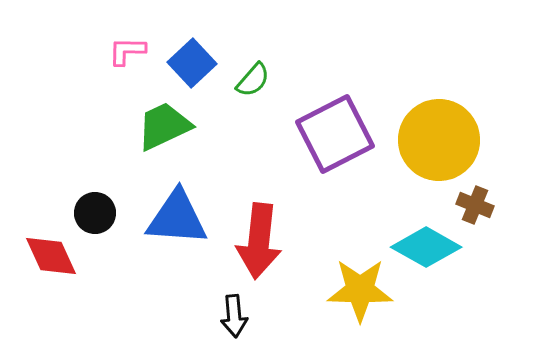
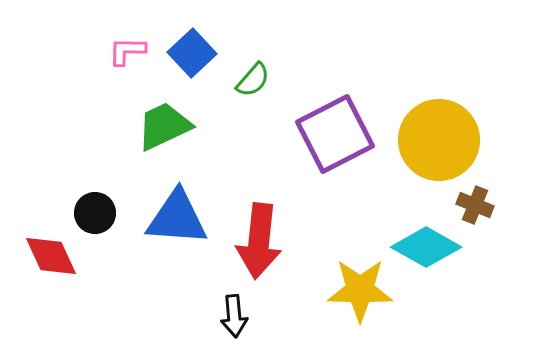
blue square: moved 10 px up
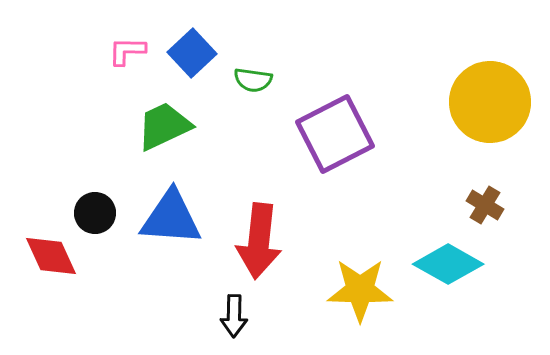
green semicircle: rotated 57 degrees clockwise
yellow circle: moved 51 px right, 38 px up
brown cross: moved 10 px right; rotated 9 degrees clockwise
blue triangle: moved 6 px left
cyan diamond: moved 22 px right, 17 px down
black arrow: rotated 6 degrees clockwise
